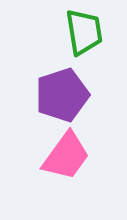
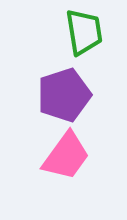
purple pentagon: moved 2 px right
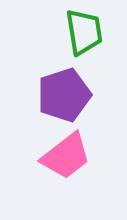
pink trapezoid: rotated 16 degrees clockwise
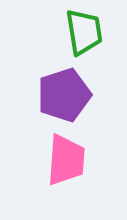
pink trapezoid: moved 4 px down; rotated 48 degrees counterclockwise
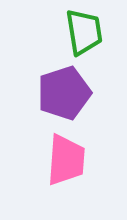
purple pentagon: moved 2 px up
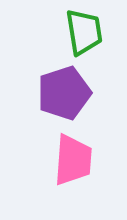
pink trapezoid: moved 7 px right
